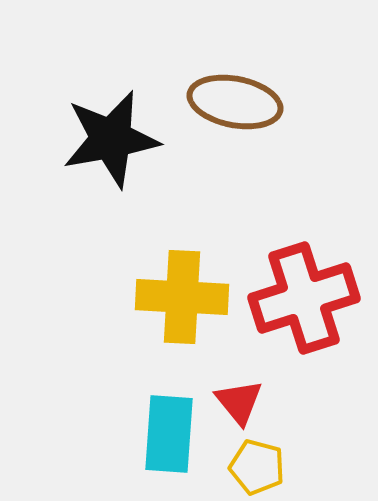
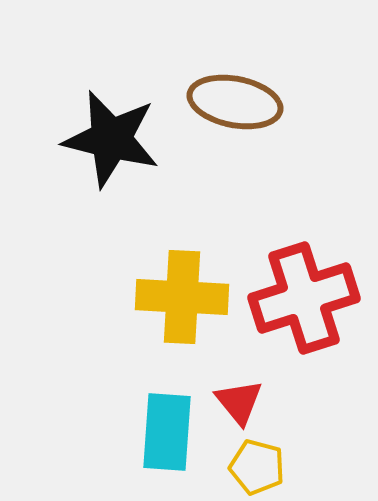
black star: rotated 24 degrees clockwise
cyan rectangle: moved 2 px left, 2 px up
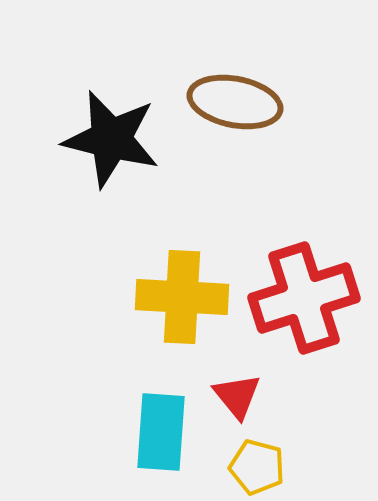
red triangle: moved 2 px left, 6 px up
cyan rectangle: moved 6 px left
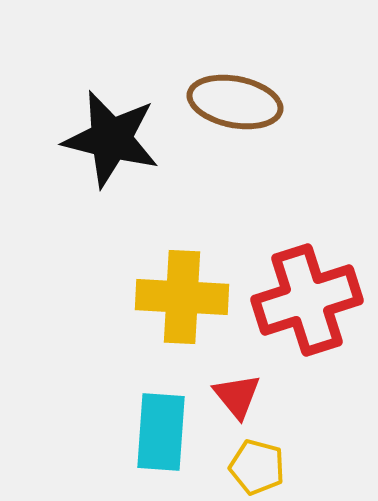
red cross: moved 3 px right, 2 px down
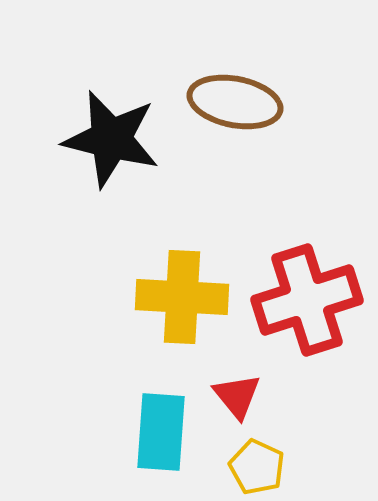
yellow pentagon: rotated 10 degrees clockwise
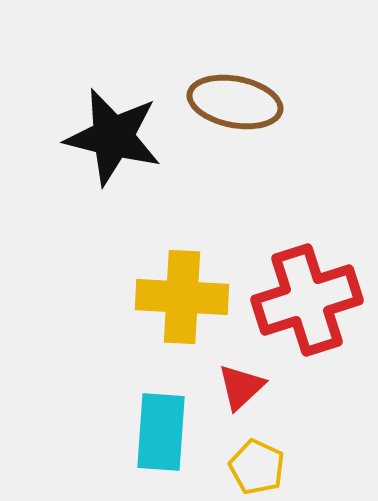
black star: moved 2 px right, 2 px up
red triangle: moved 4 px right, 9 px up; rotated 26 degrees clockwise
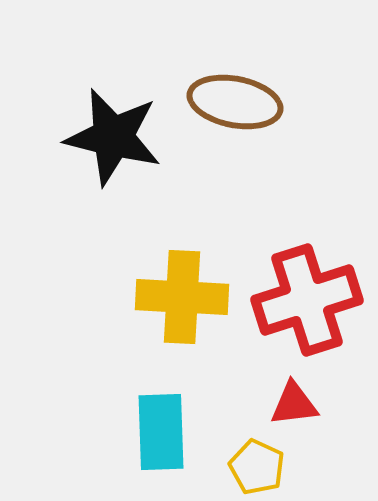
red triangle: moved 53 px right, 17 px down; rotated 36 degrees clockwise
cyan rectangle: rotated 6 degrees counterclockwise
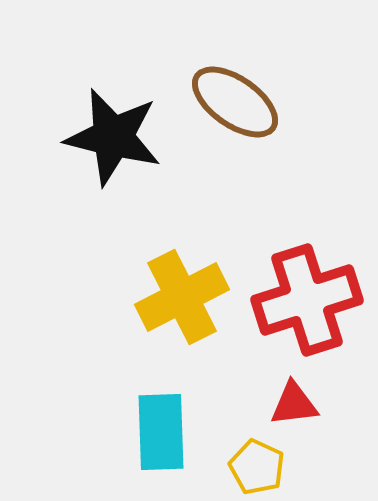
brown ellipse: rotated 24 degrees clockwise
yellow cross: rotated 30 degrees counterclockwise
